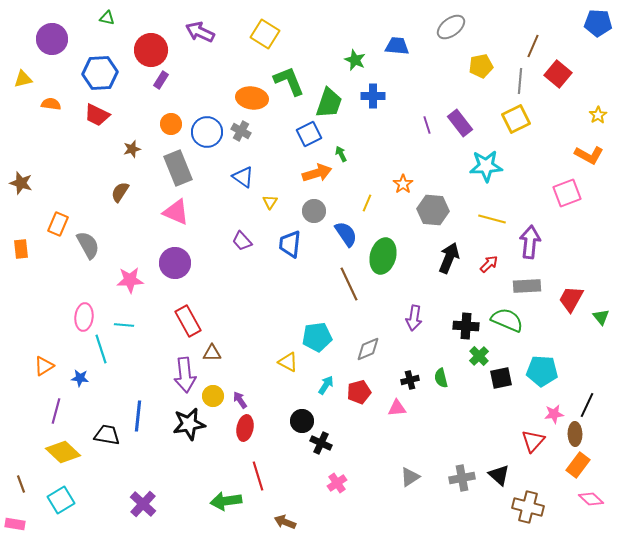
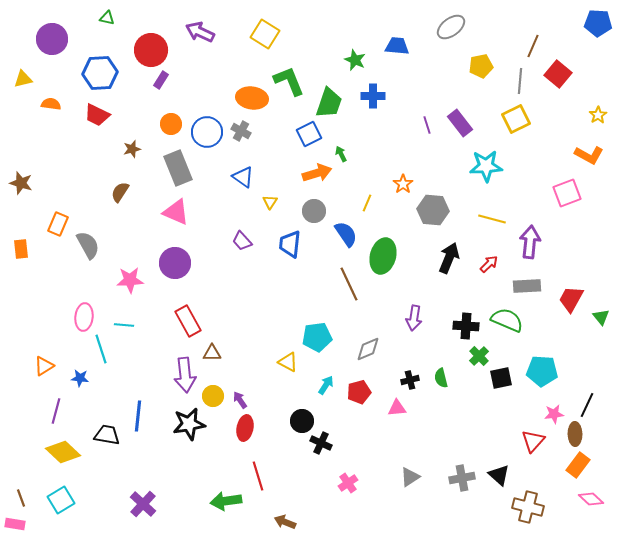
pink cross at (337, 483): moved 11 px right
brown line at (21, 484): moved 14 px down
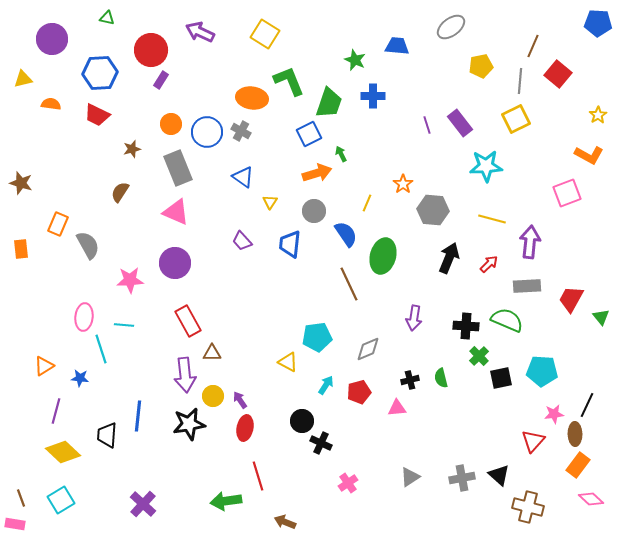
black trapezoid at (107, 435): rotated 96 degrees counterclockwise
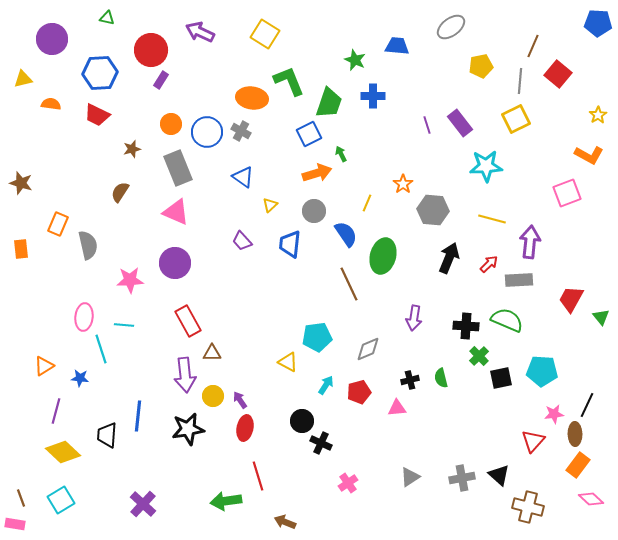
yellow triangle at (270, 202): moved 3 px down; rotated 14 degrees clockwise
gray semicircle at (88, 245): rotated 16 degrees clockwise
gray rectangle at (527, 286): moved 8 px left, 6 px up
black star at (189, 424): moved 1 px left, 5 px down
